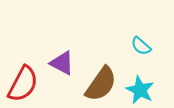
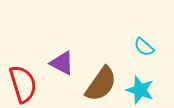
cyan semicircle: moved 3 px right, 1 px down
red semicircle: rotated 45 degrees counterclockwise
cyan star: rotated 8 degrees counterclockwise
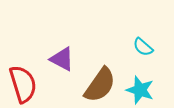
cyan semicircle: moved 1 px left
purple triangle: moved 4 px up
brown semicircle: moved 1 px left, 1 px down
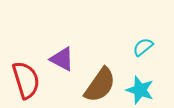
cyan semicircle: rotated 100 degrees clockwise
red semicircle: moved 3 px right, 4 px up
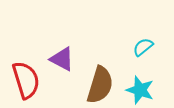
brown semicircle: rotated 18 degrees counterclockwise
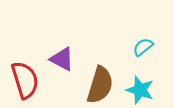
red semicircle: moved 1 px left
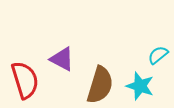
cyan semicircle: moved 15 px right, 8 px down
cyan star: moved 4 px up
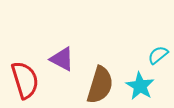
cyan star: rotated 12 degrees clockwise
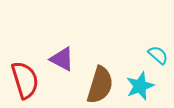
cyan semicircle: rotated 80 degrees clockwise
cyan star: rotated 20 degrees clockwise
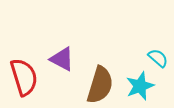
cyan semicircle: moved 3 px down
red semicircle: moved 1 px left, 3 px up
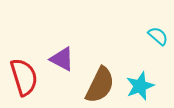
cyan semicircle: moved 22 px up
brown semicircle: rotated 9 degrees clockwise
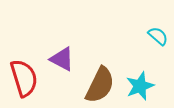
red semicircle: moved 1 px down
